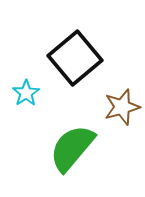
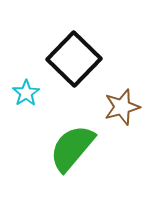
black square: moved 1 px left, 1 px down; rotated 6 degrees counterclockwise
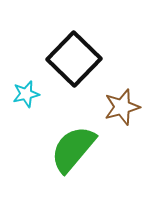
cyan star: moved 1 px down; rotated 20 degrees clockwise
green semicircle: moved 1 px right, 1 px down
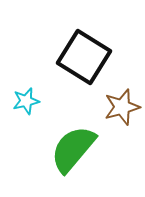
black square: moved 10 px right, 2 px up; rotated 12 degrees counterclockwise
cyan star: moved 7 px down
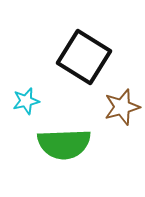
green semicircle: moved 9 px left, 5 px up; rotated 132 degrees counterclockwise
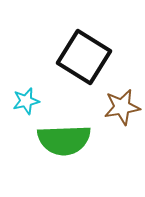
brown star: rotated 6 degrees clockwise
green semicircle: moved 4 px up
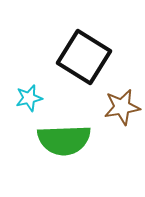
cyan star: moved 3 px right, 3 px up
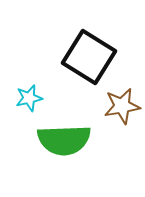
black square: moved 5 px right
brown star: moved 1 px up
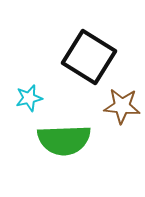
brown star: rotated 15 degrees clockwise
